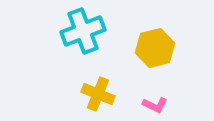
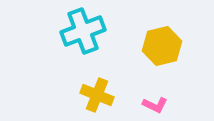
yellow hexagon: moved 7 px right, 2 px up
yellow cross: moved 1 px left, 1 px down
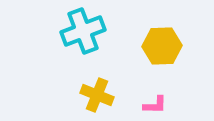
yellow hexagon: rotated 12 degrees clockwise
pink L-shape: rotated 25 degrees counterclockwise
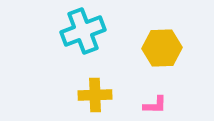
yellow hexagon: moved 2 px down
yellow cross: moved 2 px left; rotated 24 degrees counterclockwise
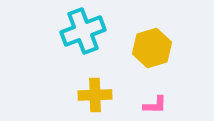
yellow hexagon: moved 10 px left; rotated 15 degrees counterclockwise
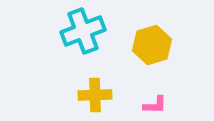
yellow hexagon: moved 3 px up
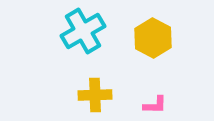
cyan cross: rotated 9 degrees counterclockwise
yellow hexagon: moved 1 px right, 7 px up; rotated 15 degrees counterclockwise
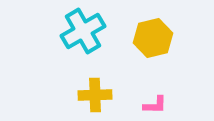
yellow hexagon: rotated 18 degrees clockwise
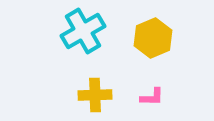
yellow hexagon: rotated 9 degrees counterclockwise
pink L-shape: moved 3 px left, 8 px up
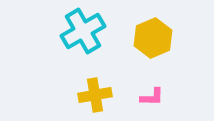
yellow cross: rotated 8 degrees counterclockwise
